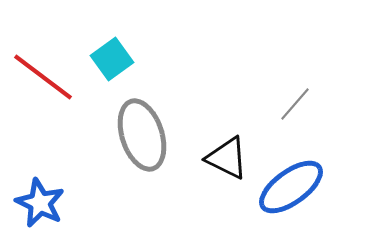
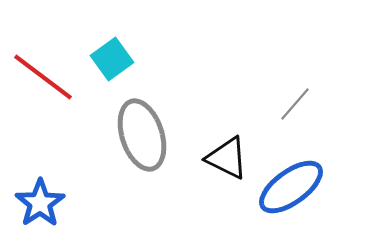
blue star: rotated 12 degrees clockwise
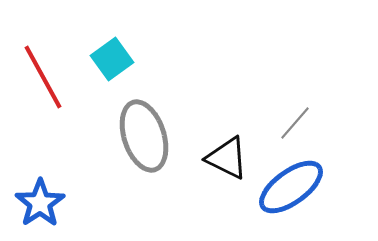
red line: rotated 24 degrees clockwise
gray line: moved 19 px down
gray ellipse: moved 2 px right, 1 px down
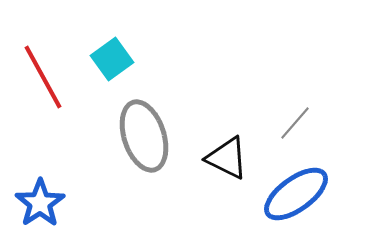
blue ellipse: moved 5 px right, 7 px down
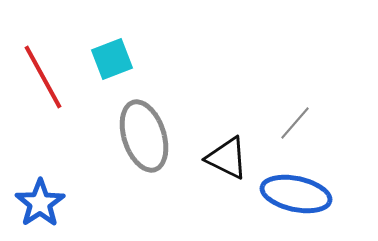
cyan square: rotated 15 degrees clockwise
blue ellipse: rotated 48 degrees clockwise
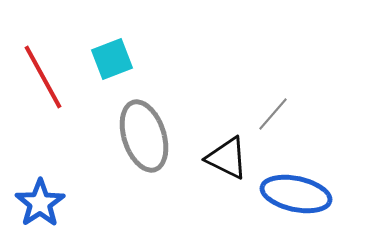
gray line: moved 22 px left, 9 px up
